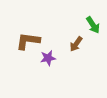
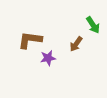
brown L-shape: moved 2 px right, 1 px up
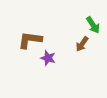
brown arrow: moved 6 px right
purple star: rotated 28 degrees clockwise
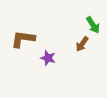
brown L-shape: moved 7 px left, 1 px up
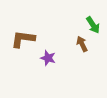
brown arrow: rotated 119 degrees clockwise
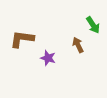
brown L-shape: moved 1 px left
brown arrow: moved 4 px left, 1 px down
